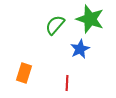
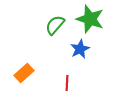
orange rectangle: rotated 30 degrees clockwise
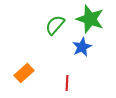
blue star: moved 2 px right, 2 px up
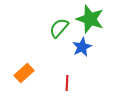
green semicircle: moved 4 px right, 3 px down
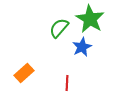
green star: rotated 12 degrees clockwise
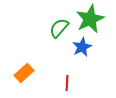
green star: rotated 16 degrees clockwise
